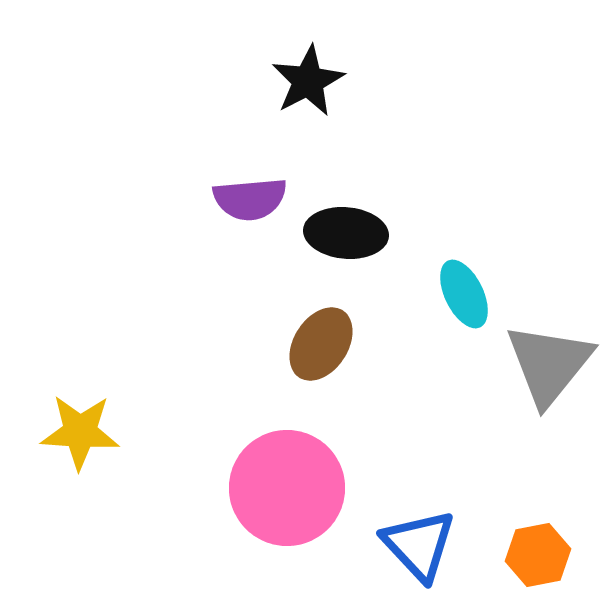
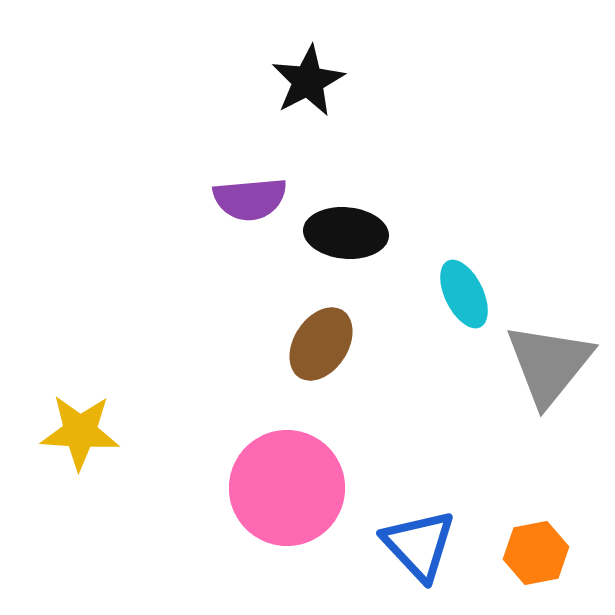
orange hexagon: moved 2 px left, 2 px up
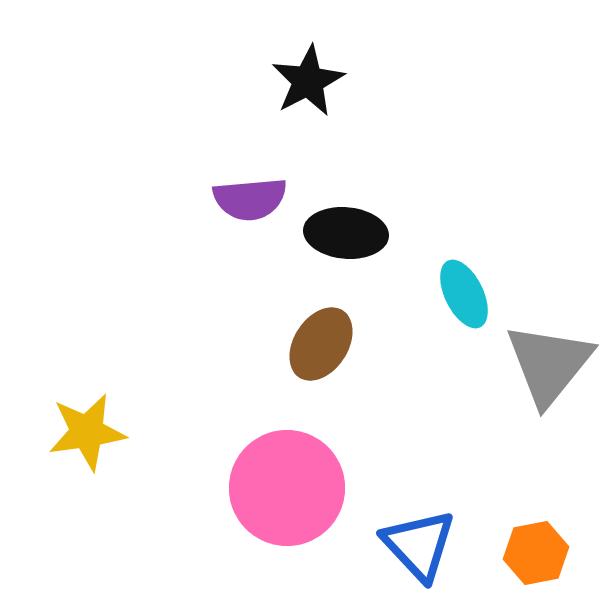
yellow star: moved 7 px right; rotated 12 degrees counterclockwise
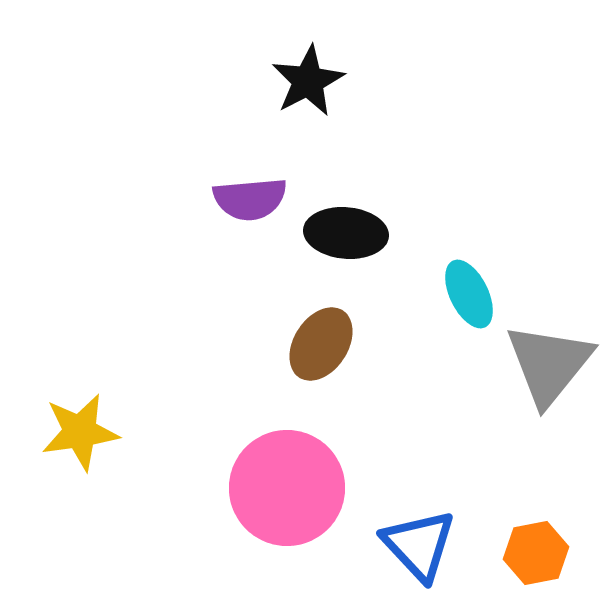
cyan ellipse: moved 5 px right
yellow star: moved 7 px left
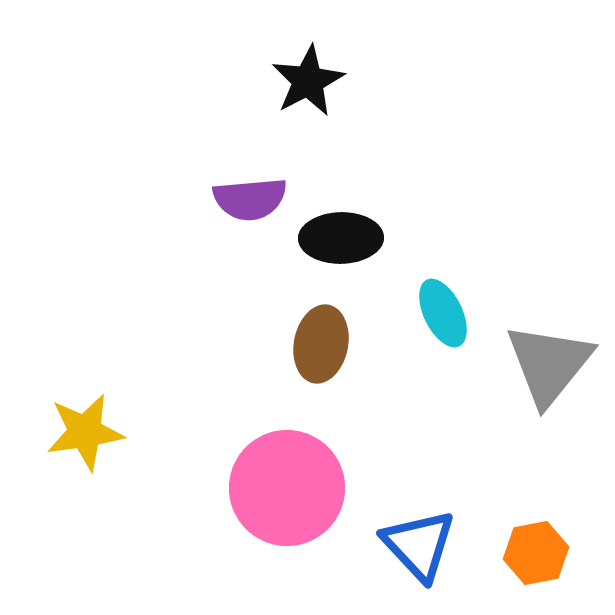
black ellipse: moved 5 px left, 5 px down; rotated 6 degrees counterclockwise
cyan ellipse: moved 26 px left, 19 px down
brown ellipse: rotated 22 degrees counterclockwise
yellow star: moved 5 px right
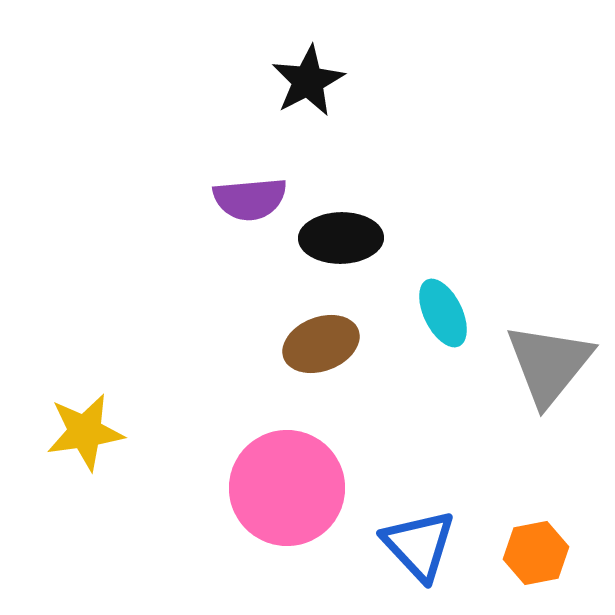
brown ellipse: rotated 58 degrees clockwise
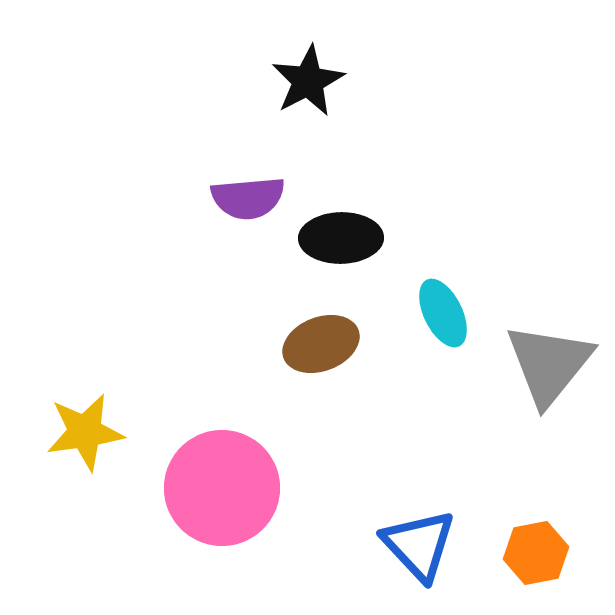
purple semicircle: moved 2 px left, 1 px up
pink circle: moved 65 px left
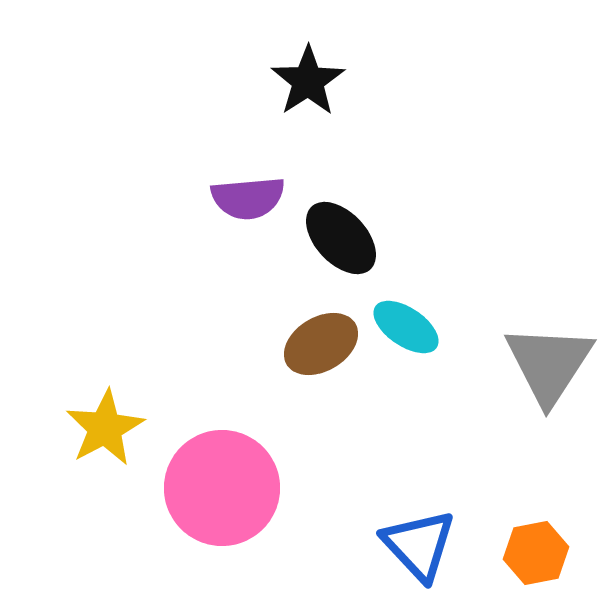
black star: rotated 6 degrees counterclockwise
black ellipse: rotated 48 degrees clockwise
cyan ellipse: moved 37 px left, 14 px down; rotated 30 degrees counterclockwise
brown ellipse: rotated 10 degrees counterclockwise
gray triangle: rotated 6 degrees counterclockwise
yellow star: moved 20 px right, 4 px up; rotated 20 degrees counterclockwise
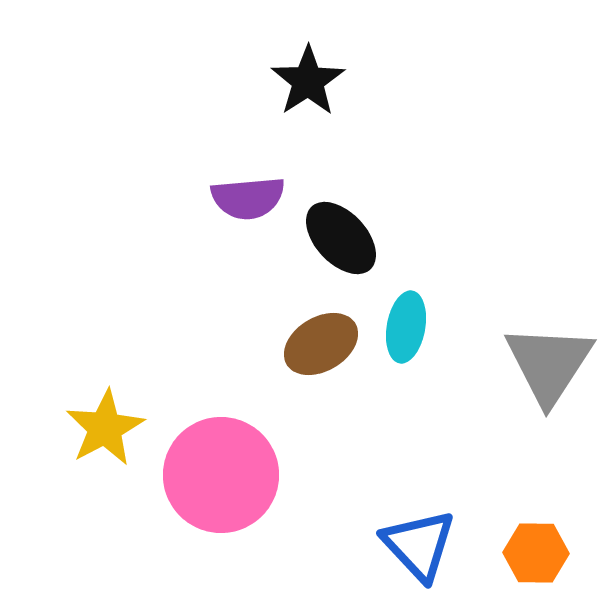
cyan ellipse: rotated 66 degrees clockwise
pink circle: moved 1 px left, 13 px up
orange hexagon: rotated 12 degrees clockwise
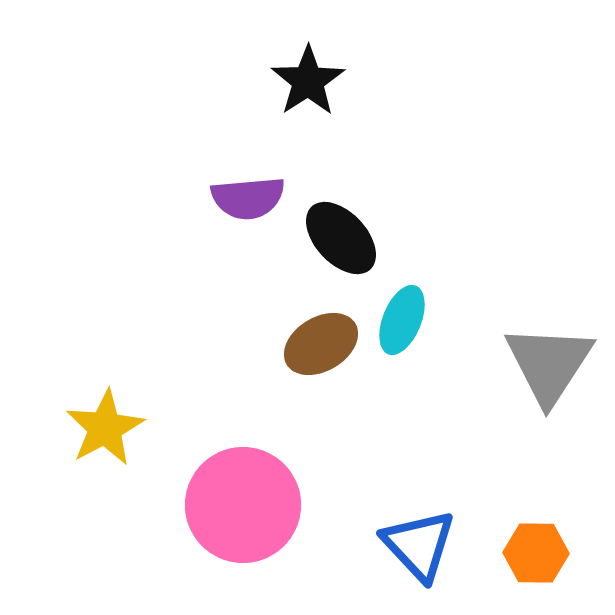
cyan ellipse: moved 4 px left, 7 px up; rotated 12 degrees clockwise
pink circle: moved 22 px right, 30 px down
